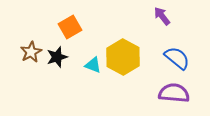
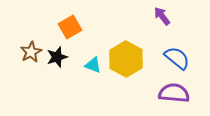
yellow hexagon: moved 3 px right, 2 px down
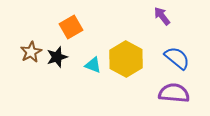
orange square: moved 1 px right
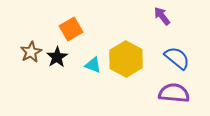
orange square: moved 2 px down
black star: rotated 15 degrees counterclockwise
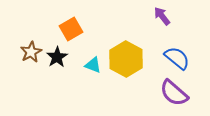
purple semicircle: rotated 144 degrees counterclockwise
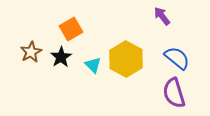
black star: moved 4 px right
cyan triangle: rotated 24 degrees clockwise
purple semicircle: rotated 32 degrees clockwise
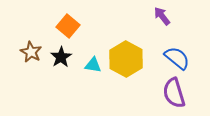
orange square: moved 3 px left, 3 px up; rotated 20 degrees counterclockwise
brown star: rotated 15 degrees counterclockwise
cyan triangle: rotated 36 degrees counterclockwise
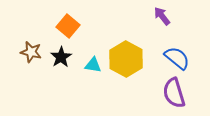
brown star: rotated 15 degrees counterclockwise
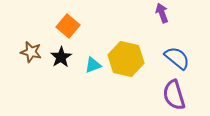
purple arrow: moved 3 px up; rotated 18 degrees clockwise
yellow hexagon: rotated 16 degrees counterclockwise
cyan triangle: rotated 30 degrees counterclockwise
purple semicircle: moved 2 px down
